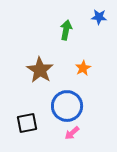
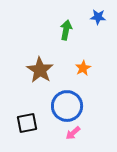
blue star: moved 1 px left
pink arrow: moved 1 px right
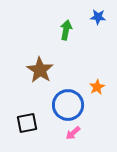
orange star: moved 14 px right, 19 px down
blue circle: moved 1 px right, 1 px up
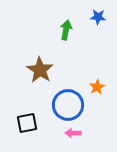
pink arrow: rotated 42 degrees clockwise
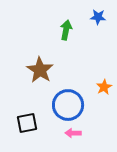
orange star: moved 7 px right
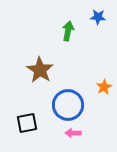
green arrow: moved 2 px right, 1 px down
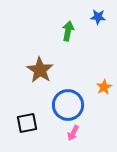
pink arrow: rotated 63 degrees counterclockwise
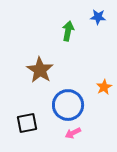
pink arrow: rotated 35 degrees clockwise
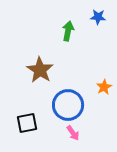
pink arrow: rotated 98 degrees counterclockwise
